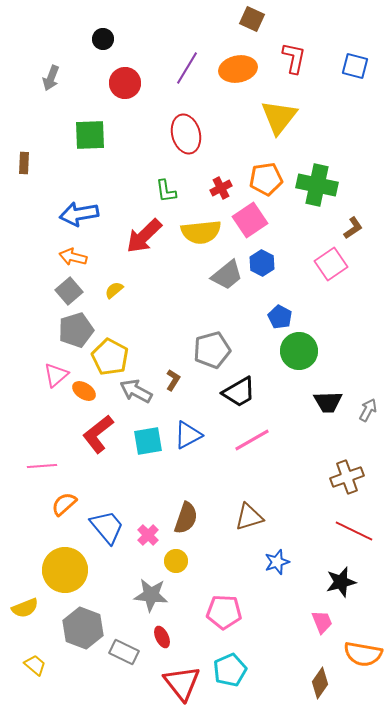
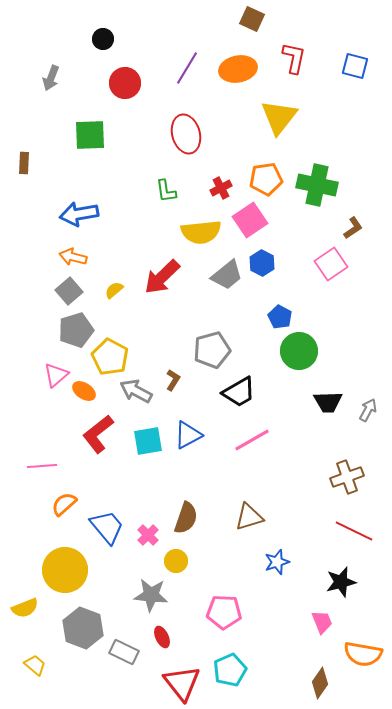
red arrow at (144, 236): moved 18 px right, 41 px down
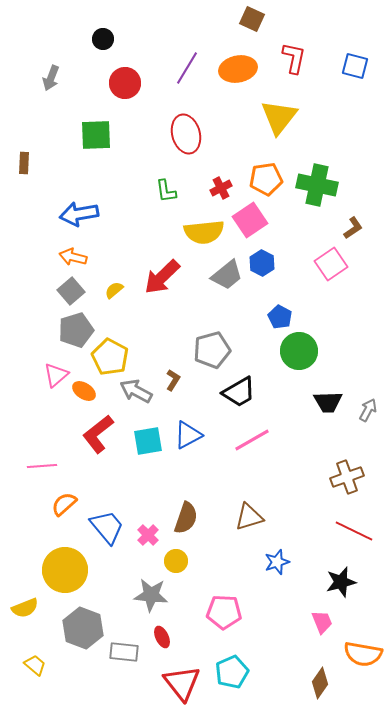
green square at (90, 135): moved 6 px right
yellow semicircle at (201, 232): moved 3 px right
gray square at (69, 291): moved 2 px right
gray rectangle at (124, 652): rotated 20 degrees counterclockwise
cyan pentagon at (230, 670): moved 2 px right, 2 px down
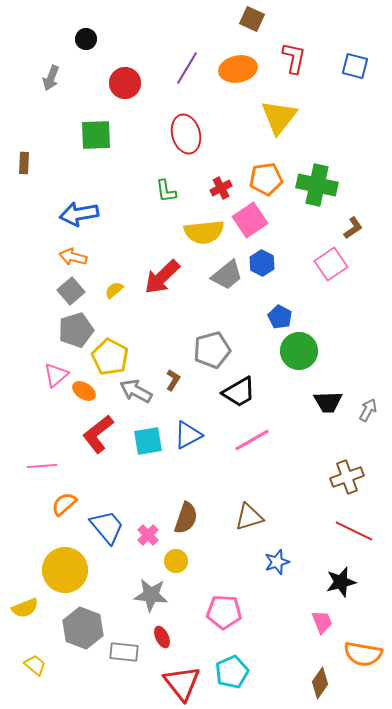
black circle at (103, 39): moved 17 px left
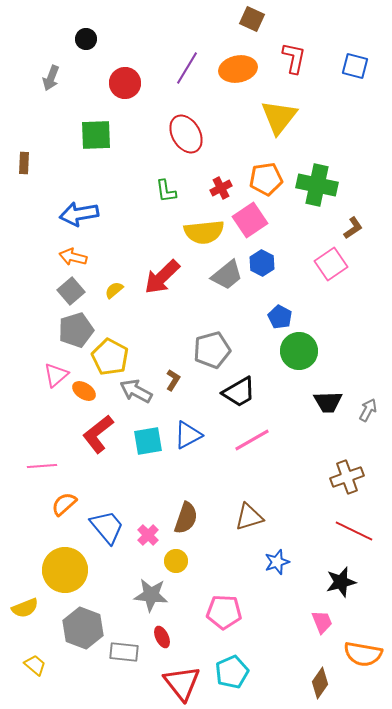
red ellipse at (186, 134): rotated 15 degrees counterclockwise
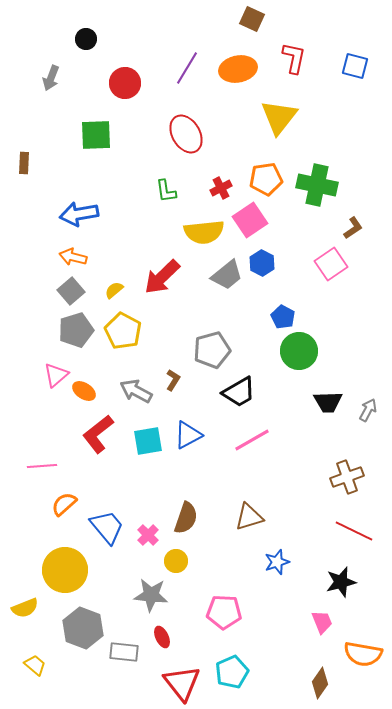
blue pentagon at (280, 317): moved 3 px right
yellow pentagon at (110, 357): moved 13 px right, 26 px up
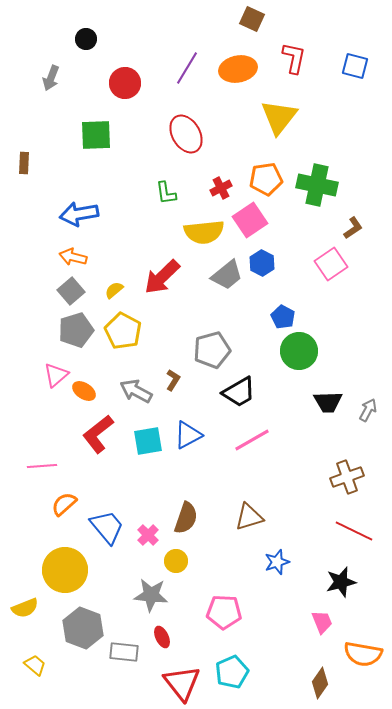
green L-shape at (166, 191): moved 2 px down
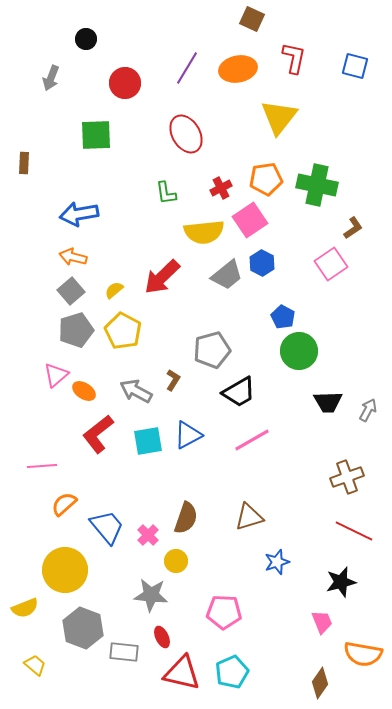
red triangle at (182, 683): moved 10 px up; rotated 39 degrees counterclockwise
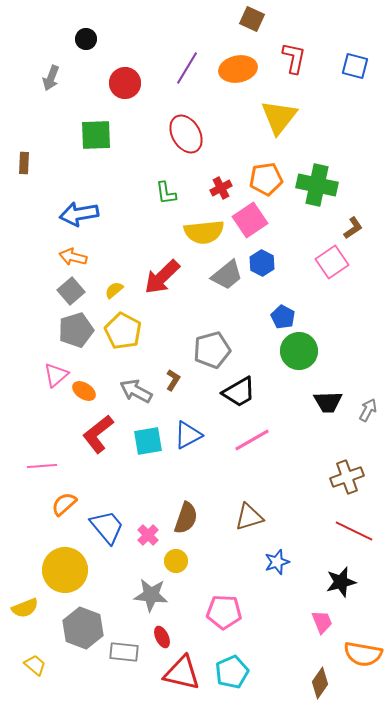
pink square at (331, 264): moved 1 px right, 2 px up
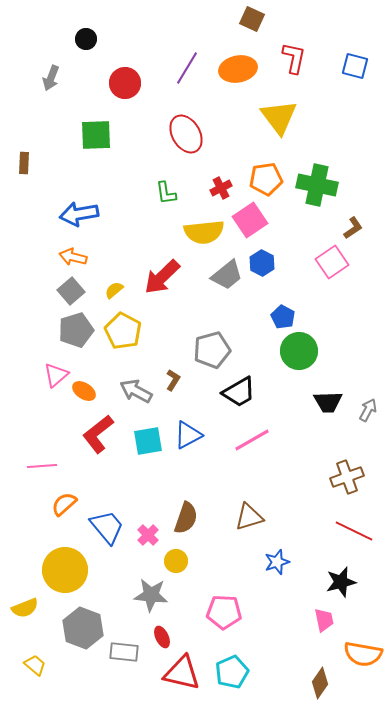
yellow triangle at (279, 117): rotated 15 degrees counterclockwise
pink trapezoid at (322, 622): moved 2 px right, 2 px up; rotated 10 degrees clockwise
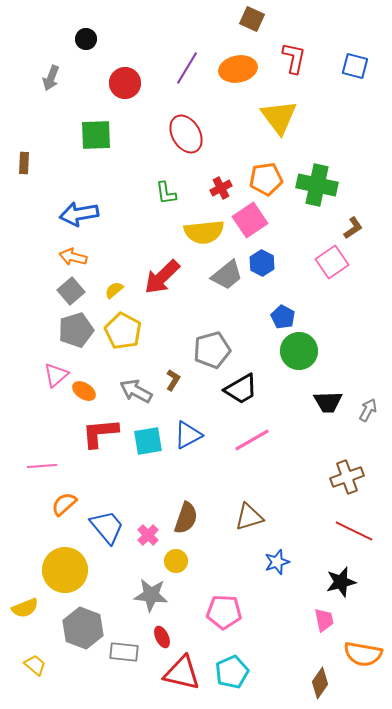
black trapezoid at (239, 392): moved 2 px right, 3 px up
red L-shape at (98, 434): moved 2 px right, 1 px up; rotated 33 degrees clockwise
